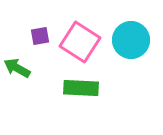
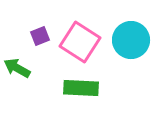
purple square: rotated 12 degrees counterclockwise
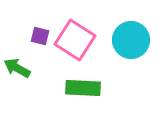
purple square: rotated 36 degrees clockwise
pink square: moved 5 px left, 2 px up
green rectangle: moved 2 px right
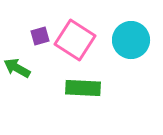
purple square: rotated 30 degrees counterclockwise
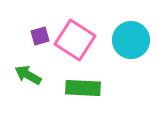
green arrow: moved 11 px right, 7 px down
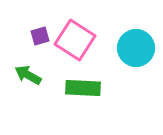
cyan circle: moved 5 px right, 8 px down
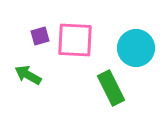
pink square: rotated 30 degrees counterclockwise
green rectangle: moved 28 px right; rotated 60 degrees clockwise
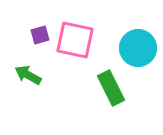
purple square: moved 1 px up
pink square: rotated 9 degrees clockwise
cyan circle: moved 2 px right
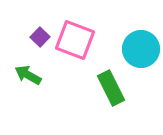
purple square: moved 2 px down; rotated 30 degrees counterclockwise
pink square: rotated 9 degrees clockwise
cyan circle: moved 3 px right, 1 px down
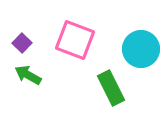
purple square: moved 18 px left, 6 px down
